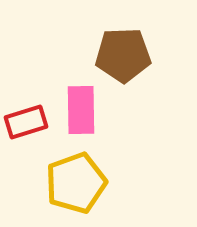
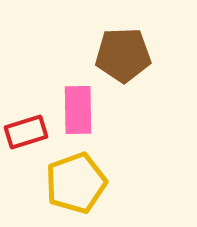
pink rectangle: moved 3 px left
red rectangle: moved 10 px down
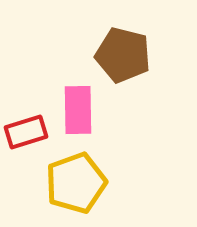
brown pentagon: rotated 16 degrees clockwise
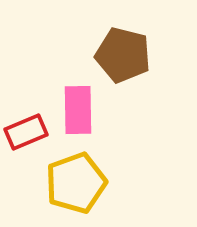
red rectangle: rotated 6 degrees counterclockwise
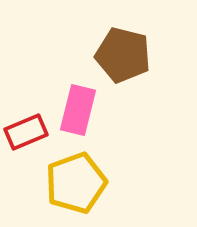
pink rectangle: rotated 15 degrees clockwise
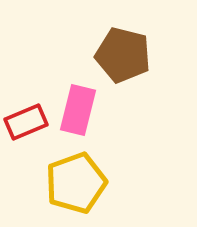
red rectangle: moved 10 px up
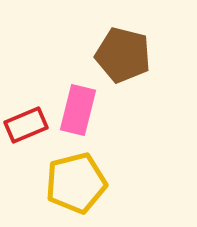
red rectangle: moved 3 px down
yellow pentagon: rotated 6 degrees clockwise
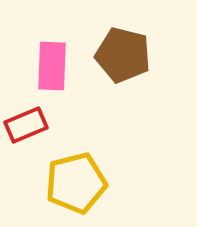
pink rectangle: moved 26 px left, 44 px up; rotated 12 degrees counterclockwise
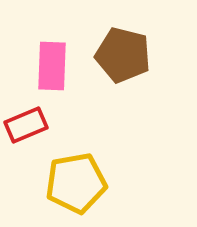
yellow pentagon: rotated 4 degrees clockwise
